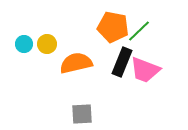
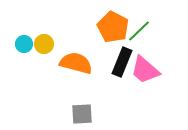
orange pentagon: rotated 16 degrees clockwise
yellow circle: moved 3 px left
orange semicircle: rotated 28 degrees clockwise
pink trapezoid: rotated 20 degrees clockwise
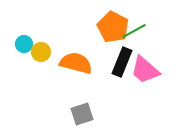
green line: moved 5 px left; rotated 15 degrees clockwise
yellow circle: moved 3 px left, 8 px down
gray square: rotated 15 degrees counterclockwise
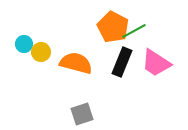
pink trapezoid: moved 11 px right, 7 px up; rotated 8 degrees counterclockwise
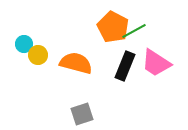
yellow circle: moved 3 px left, 3 px down
black rectangle: moved 3 px right, 4 px down
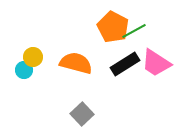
cyan circle: moved 26 px down
yellow circle: moved 5 px left, 2 px down
black rectangle: moved 2 px up; rotated 36 degrees clockwise
gray square: rotated 25 degrees counterclockwise
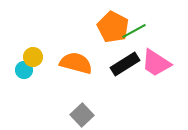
gray square: moved 1 px down
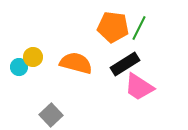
orange pentagon: rotated 20 degrees counterclockwise
green line: moved 5 px right, 3 px up; rotated 35 degrees counterclockwise
pink trapezoid: moved 17 px left, 24 px down
cyan circle: moved 5 px left, 3 px up
gray square: moved 31 px left
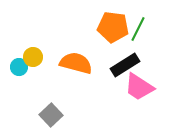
green line: moved 1 px left, 1 px down
black rectangle: moved 1 px down
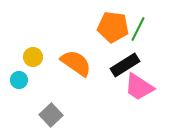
orange semicircle: rotated 20 degrees clockwise
cyan circle: moved 13 px down
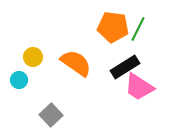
black rectangle: moved 2 px down
